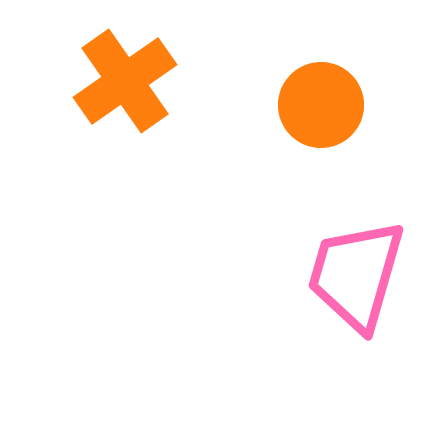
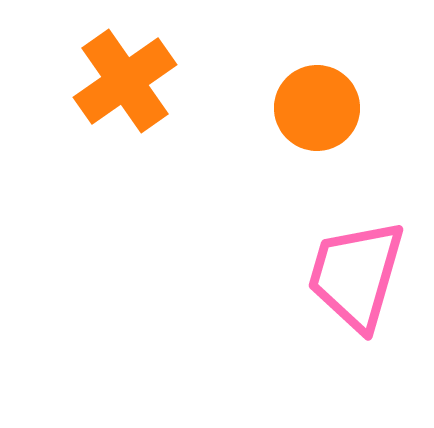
orange circle: moved 4 px left, 3 px down
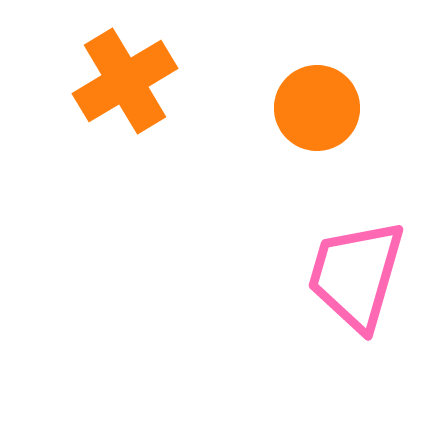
orange cross: rotated 4 degrees clockwise
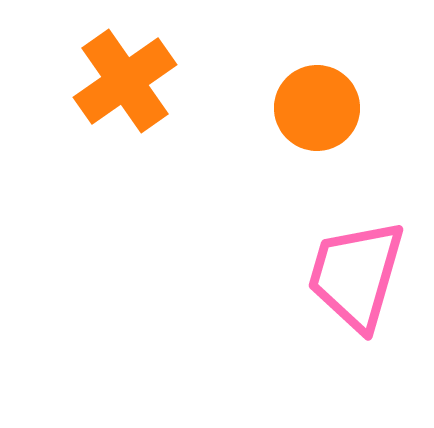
orange cross: rotated 4 degrees counterclockwise
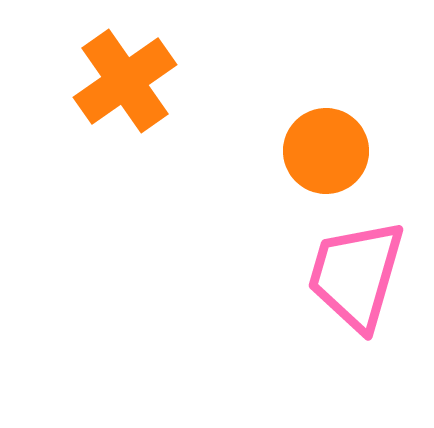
orange circle: moved 9 px right, 43 px down
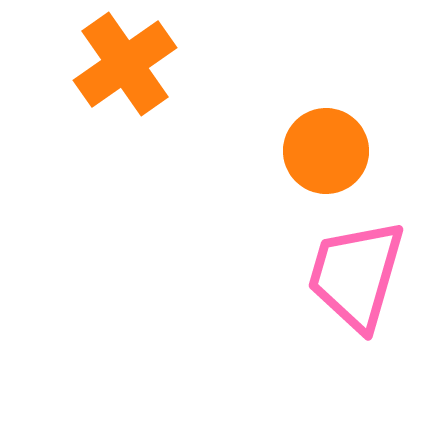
orange cross: moved 17 px up
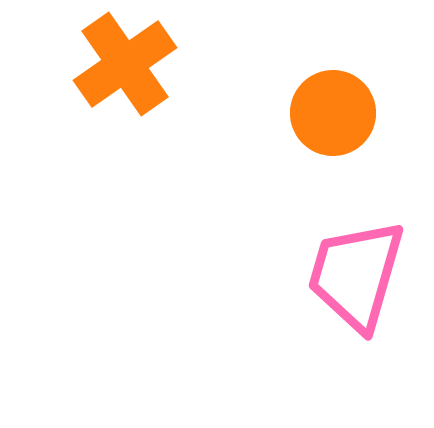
orange circle: moved 7 px right, 38 px up
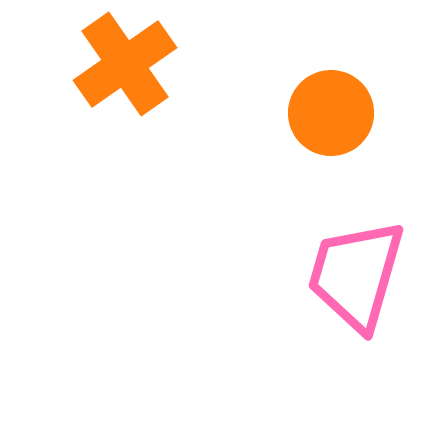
orange circle: moved 2 px left
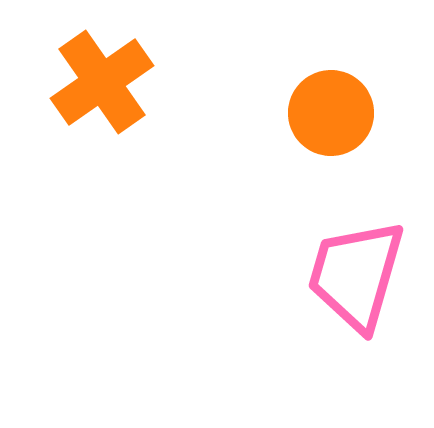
orange cross: moved 23 px left, 18 px down
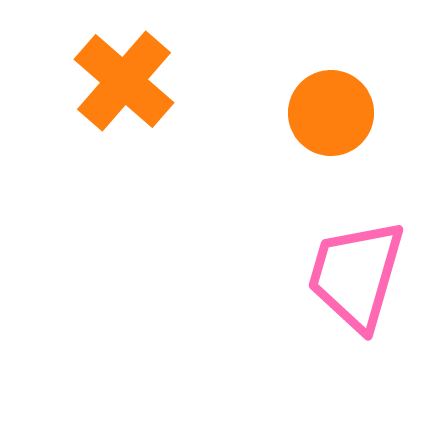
orange cross: moved 22 px right, 1 px up; rotated 14 degrees counterclockwise
